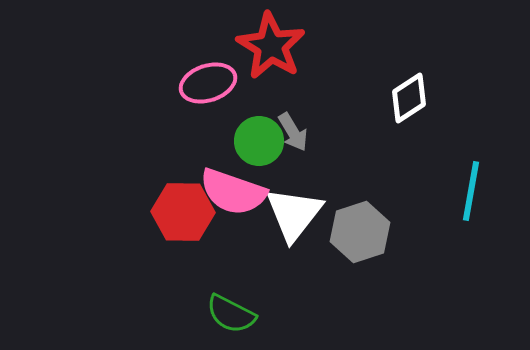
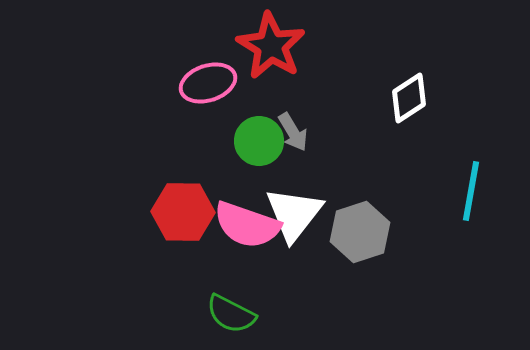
pink semicircle: moved 14 px right, 33 px down
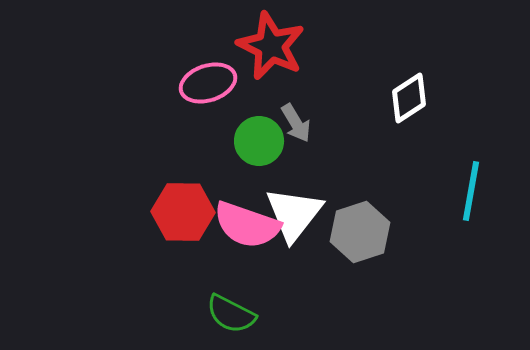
red star: rotated 6 degrees counterclockwise
gray arrow: moved 3 px right, 9 px up
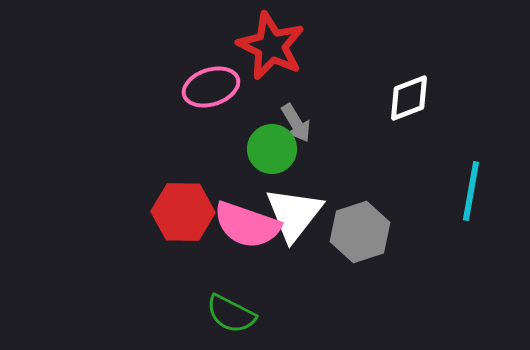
pink ellipse: moved 3 px right, 4 px down
white diamond: rotated 12 degrees clockwise
green circle: moved 13 px right, 8 px down
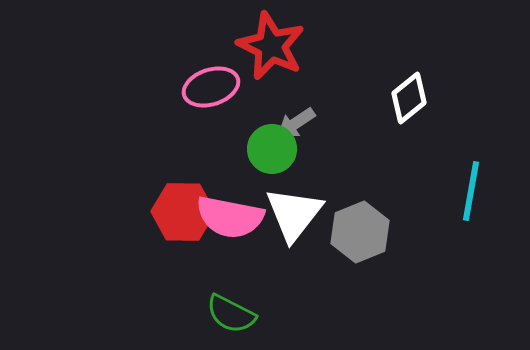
white diamond: rotated 18 degrees counterclockwise
gray arrow: rotated 87 degrees clockwise
pink semicircle: moved 17 px left, 8 px up; rotated 8 degrees counterclockwise
gray hexagon: rotated 4 degrees counterclockwise
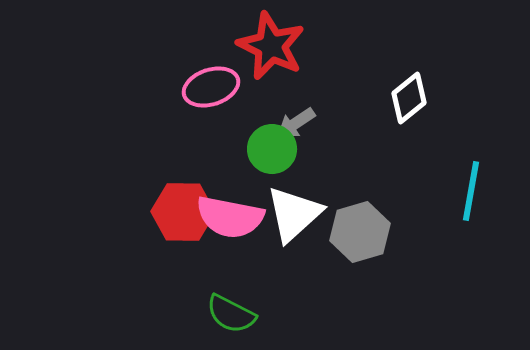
white triangle: rotated 10 degrees clockwise
gray hexagon: rotated 6 degrees clockwise
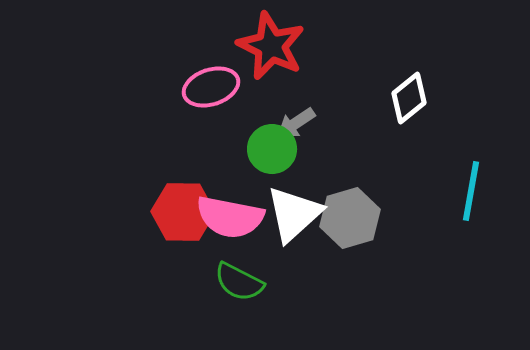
gray hexagon: moved 10 px left, 14 px up
green semicircle: moved 8 px right, 32 px up
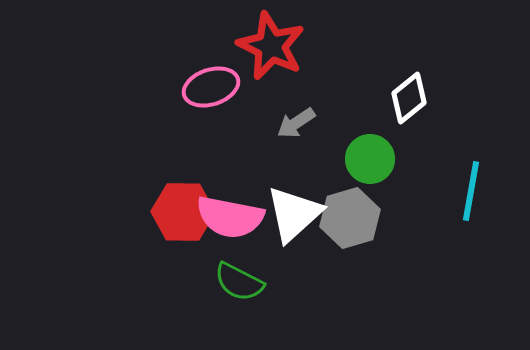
green circle: moved 98 px right, 10 px down
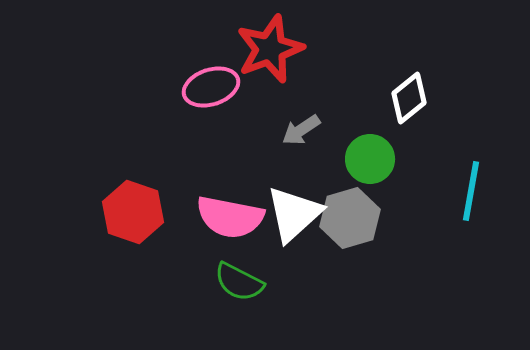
red star: moved 1 px left, 3 px down; rotated 26 degrees clockwise
gray arrow: moved 5 px right, 7 px down
red hexagon: moved 50 px left; rotated 18 degrees clockwise
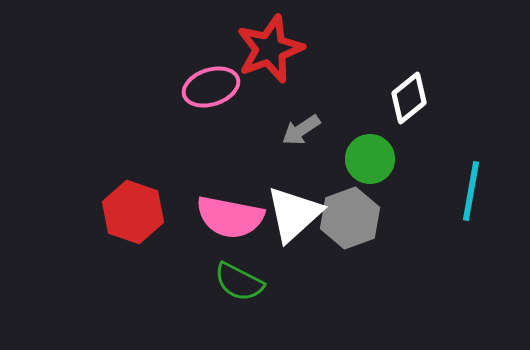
gray hexagon: rotated 4 degrees counterclockwise
